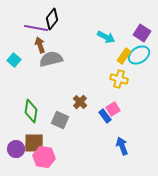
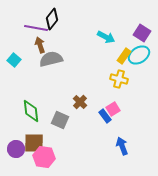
green diamond: rotated 15 degrees counterclockwise
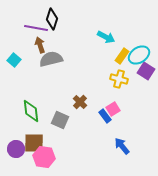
black diamond: rotated 20 degrees counterclockwise
purple square: moved 4 px right, 38 px down
yellow rectangle: moved 2 px left
blue arrow: rotated 18 degrees counterclockwise
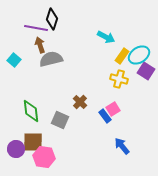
brown square: moved 1 px left, 1 px up
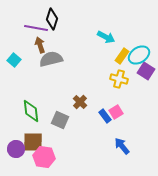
pink square: moved 3 px right, 3 px down
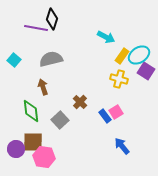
brown arrow: moved 3 px right, 42 px down
gray square: rotated 24 degrees clockwise
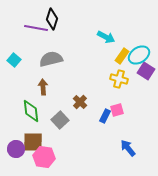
brown arrow: rotated 14 degrees clockwise
pink square: moved 1 px right, 2 px up; rotated 16 degrees clockwise
blue rectangle: rotated 64 degrees clockwise
blue arrow: moved 6 px right, 2 px down
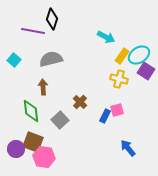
purple line: moved 3 px left, 3 px down
brown square: rotated 20 degrees clockwise
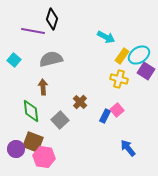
pink square: rotated 24 degrees counterclockwise
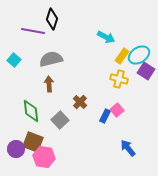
brown arrow: moved 6 px right, 3 px up
